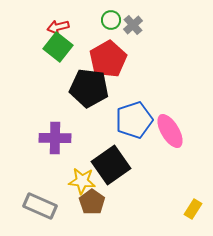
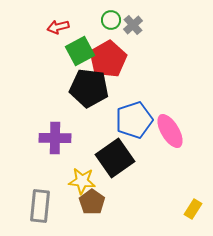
green square: moved 22 px right, 4 px down; rotated 24 degrees clockwise
black square: moved 4 px right, 7 px up
gray rectangle: rotated 72 degrees clockwise
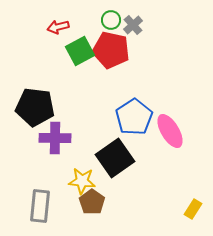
red pentagon: moved 3 px right, 9 px up; rotated 30 degrees counterclockwise
black pentagon: moved 54 px left, 19 px down
blue pentagon: moved 3 px up; rotated 15 degrees counterclockwise
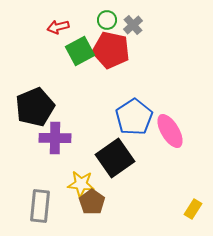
green circle: moved 4 px left
black pentagon: rotated 30 degrees counterclockwise
yellow star: moved 1 px left, 3 px down
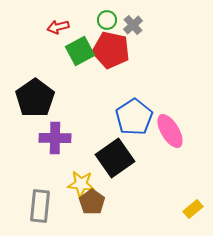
black pentagon: moved 9 px up; rotated 12 degrees counterclockwise
yellow rectangle: rotated 18 degrees clockwise
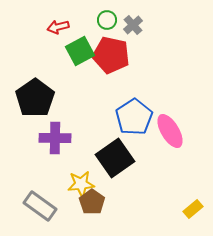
red pentagon: moved 5 px down
yellow star: rotated 12 degrees counterclockwise
gray rectangle: rotated 60 degrees counterclockwise
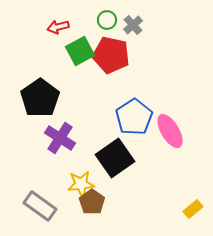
black pentagon: moved 5 px right
purple cross: moved 5 px right; rotated 32 degrees clockwise
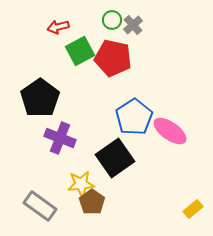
green circle: moved 5 px right
red pentagon: moved 2 px right, 3 px down
pink ellipse: rotated 24 degrees counterclockwise
purple cross: rotated 12 degrees counterclockwise
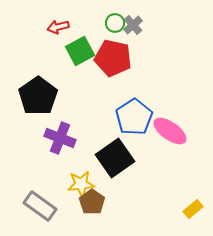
green circle: moved 3 px right, 3 px down
black pentagon: moved 2 px left, 2 px up
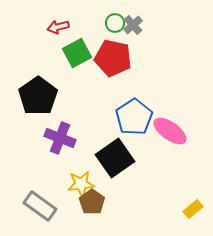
green square: moved 3 px left, 2 px down
